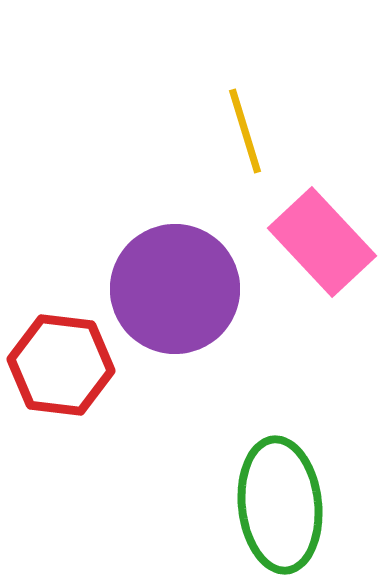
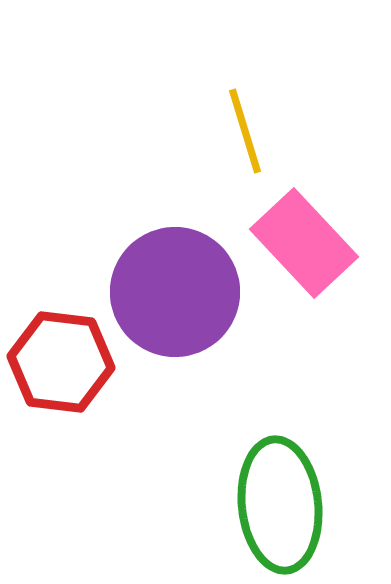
pink rectangle: moved 18 px left, 1 px down
purple circle: moved 3 px down
red hexagon: moved 3 px up
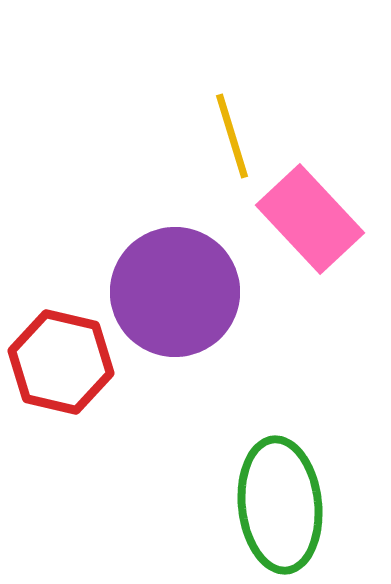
yellow line: moved 13 px left, 5 px down
pink rectangle: moved 6 px right, 24 px up
red hexagon: rotated 6 degrees clockwise
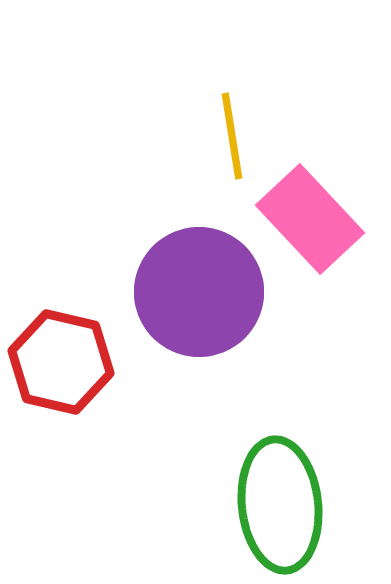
yellow line: rotated 8 degrees clockwise
purple circle: moved 24 px right
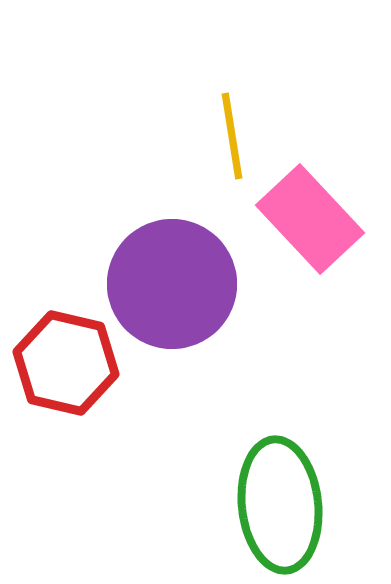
purple circle: moved 27 px left, 8 px up
red hexagon: moved 5 px right, 1 px down
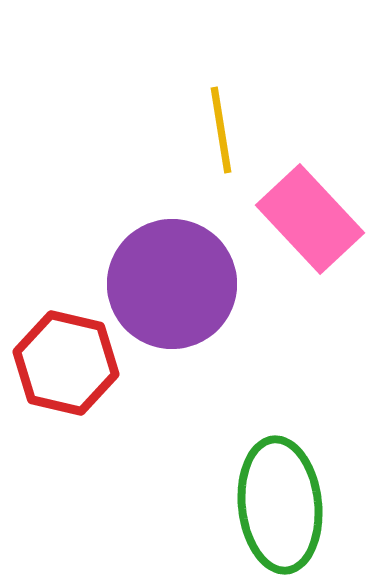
yellow line: moved 11 px left, 6 px up
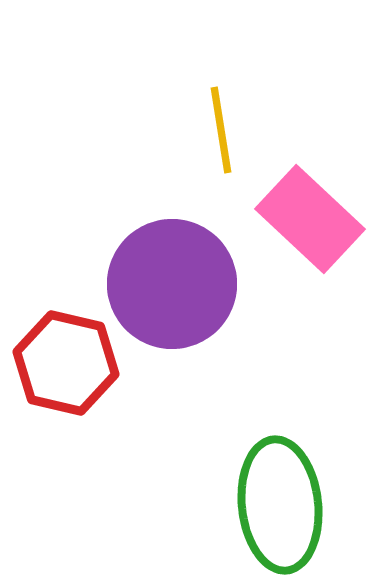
pink rectangle: rotated 4 degrees counterclockwise
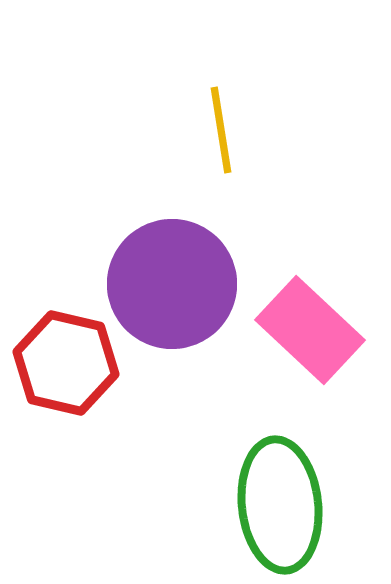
pink rectangle: moved 111 px down
